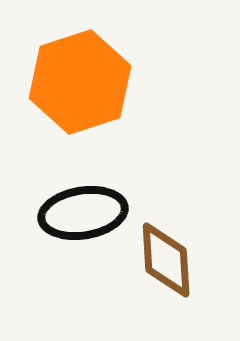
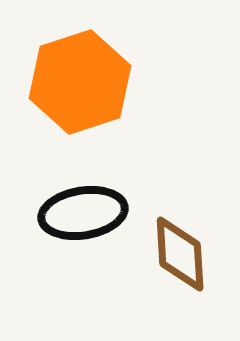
brown diamond: moved 14 px right, 6 px up
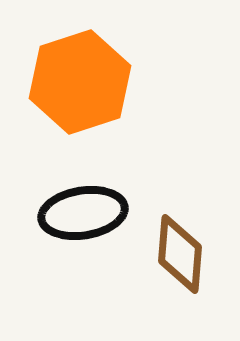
brown diamond: rotated 8 degrees clockwise
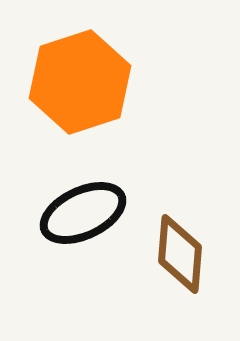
black ellipse: rotated 16 degrees counterclockwise
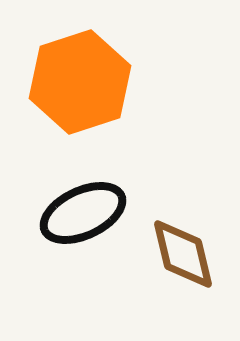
brown diamond: moved 3 px right; rotated 18 degrees counterclockwise
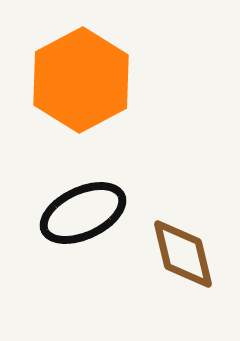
orange hexagon: moved 1 px right, 2 px up; rotated 10 degrees counterclockwise
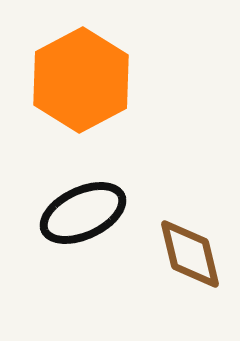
brown diamond: moved 7 px right
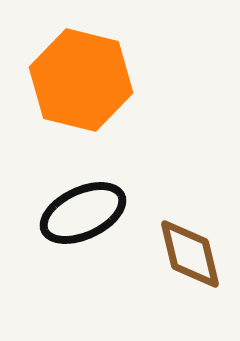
orange hexagon: rotated 18 degrees counterclockwise
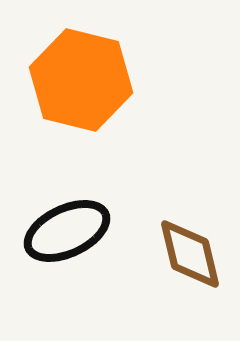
black ellipse: moved 16 px left, 18 px down
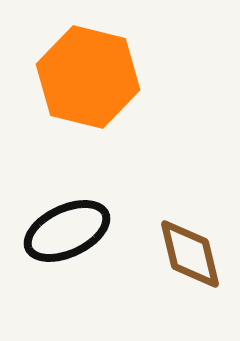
orange hexagon: moved 7 px right, 3 px up
